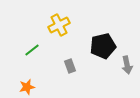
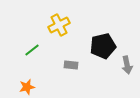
gray rectangle: moved 1 px right, 1 px up; rotated 64 degrees counterclockwise
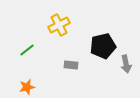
green line: moved 5 px left
gray arrow: moved 1 px left, 1 px up
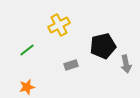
gray rectangle: rotated 24 degrees counterclockwise
